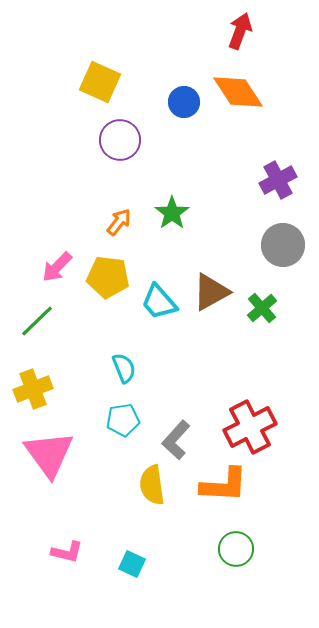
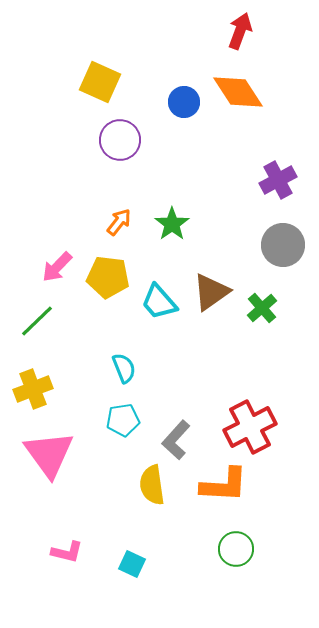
green star: moved 11 px down
brown triangle: rotated 6 degrees counterclockwise
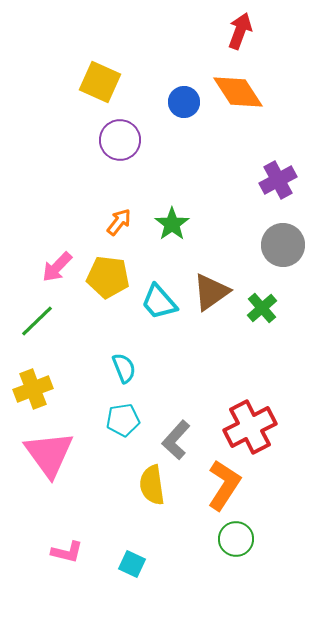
orange L-shape: rotated 60 degrees counterclockwise
green circle: moved 10 px up
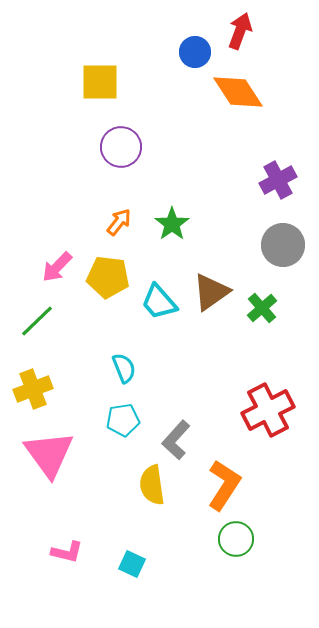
yellow square: rotated 24 degrees counterclockwise
blue circle: moved 11 px right, 50 px up
purple circle: moved 1 px right, 7 px down
red cross: moved 18 px right, 17 px up
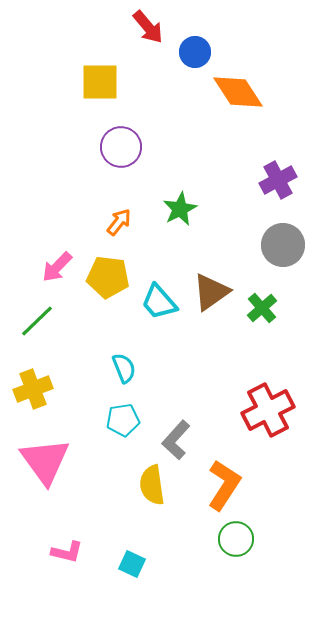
red arrow: moved 92 px left, 4 px up; rotated 120 degrees clockwise
green star: moved 8 px right, 15 px up; rotated 8 degrees clockwise
pink triangle: moved 4 px left, 7 px down
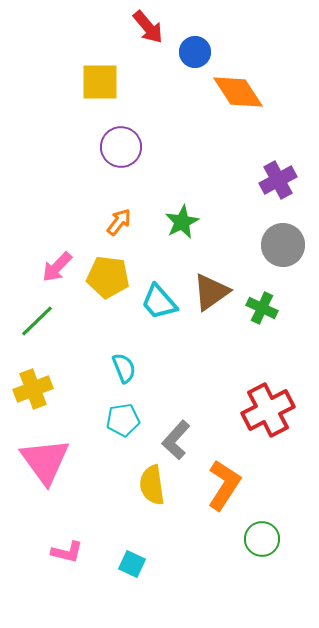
green star: moved 2 px right, 13 px down
green cross: rotated 24 degrees counterclockwise
green circle: moved 26 px right
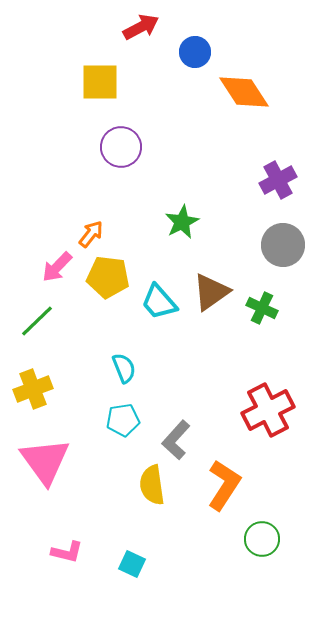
red arrow: moved 7 px left; rotated 78 degrees counterclockwise
orange diamond: moved 6 px right
orange arrow: moved 28 px left, 12 px down
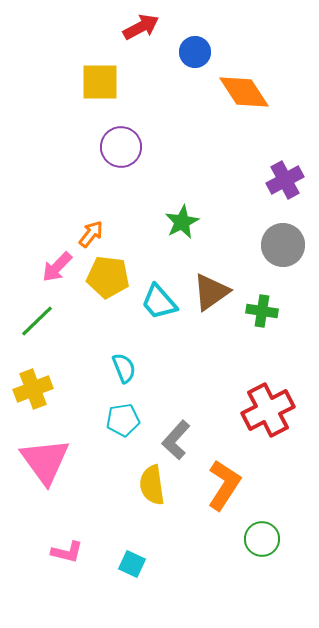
purple cross: moved 7 px right
green cross: moved 3 px down; rotated 16 degrees counterclockwise
